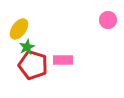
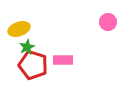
pink circle: moved 2 px down
yellow ellipse: rotated 35 degrees clockwise
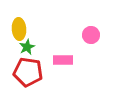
pink circle: moved 17 px left, 13 px down
yellow ellipse: rotated 75 degrees counterclockwise
red pentagon: moved 5 px left, 7 px down; rotated 8 degrees counterclockwise
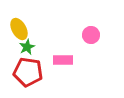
yellow ellipse: rotated 25 degrees counterclockwise
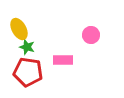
green star: rotated 28 degrees counterclockwise
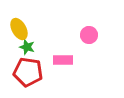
pink circle: moved 2 px left
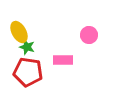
yellow ellipse: moved 3 px down
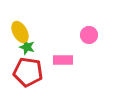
yellow ellipse: moved 1 px right
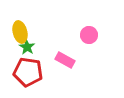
yellow ellipse: rotated 15 degrees clockwise
green star: rotated 14 degrees clockwise
pink rectangle: moved 2 px right; rotated 30 degrees clockwise
